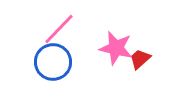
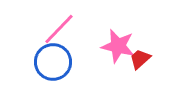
pink star: moved 2 px right, 2 px up
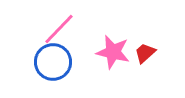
pink star: moved 5 px left, 6 px down
red trapezoid: moved 5 px right, 6 px up
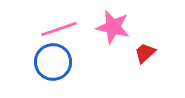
pink line: rotated 27 degrees clockwise
pink star: moved 25 px up
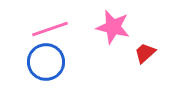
pink line: moved 9 px left
blue circle: moved 7 px left
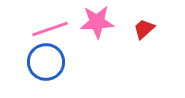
pink star: moved 16 px left, 5 px up; rotated 16 degrees counterclockwise
red trapezoid: moved 1 px left, 24 px up
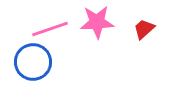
blue circle: moved 13 px left
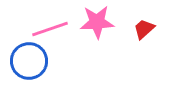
blue circle: moved 4 px left, 1 px up
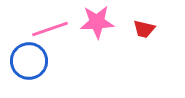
red trapezoid: rotated 125 degrees counterclockwise
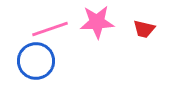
blue circle: moved 7 px right
